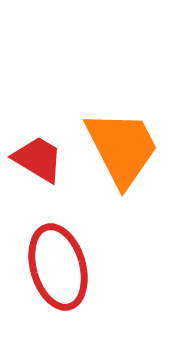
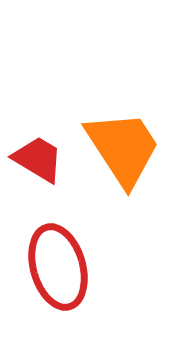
orange trapezoid: moved 1 px right; rotated 6 degrees counterclockwise
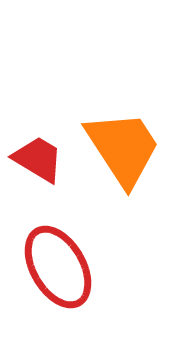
red ellipse: rotated 14 degrees counterclockwise
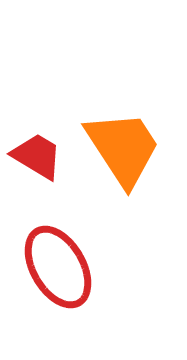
red trapezoid: moved 1 px left, 3 px up
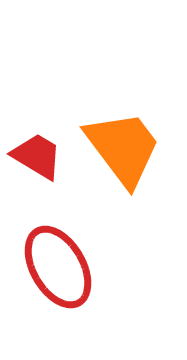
orange trapezoid: rotated 4 degrees counterclockwise
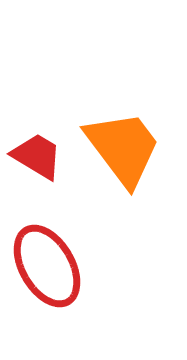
red ellipse: moved 11 px left, 1 px up
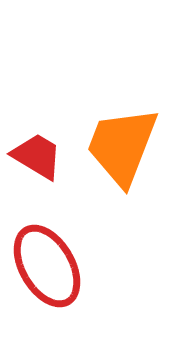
orange trapezoid: moved 1 px left, 2 px up; rotated 122 degrees counterclockwise
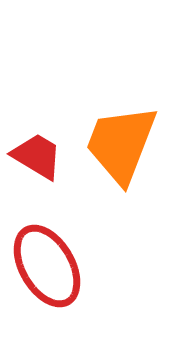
orange trapezoid: moved 1 px left, 2 px up
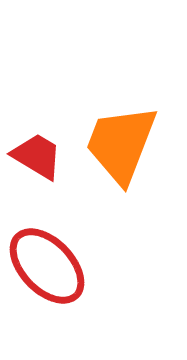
red ellipse: rotated 14 degrees counterclockwise
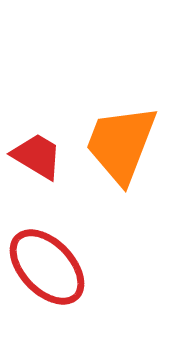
red ellipse: moved 1 px down
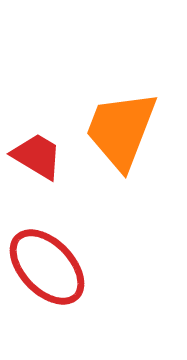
orange trapezoid: moved 14 px up
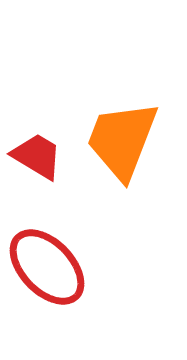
orange trapezoid: moved 1 px right, 10 px down
